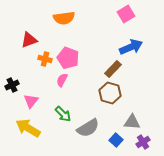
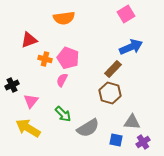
blue square: rotated 32 degrees counterclockwise
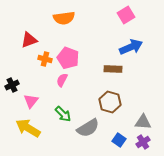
pink square: moved 1 px down
brown rectangle: rotated 48 degrees clockwise
brown hexagon: moved 9 px down
gray triangle: moved 11 px right
blue square: moved 3 px right; rotated 24 degrees clockwise
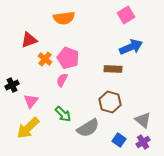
orange cross: rotated 24 degrees clockwise
gray triangle: moved 2 px up; rotated 36 degrees clockwise
yellow arrow: rotated 75 degrees counterclockwise
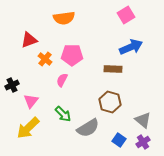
pink pentagon: moved 4 px right, 3 px up; rotated 20 degrees counterclockwise
